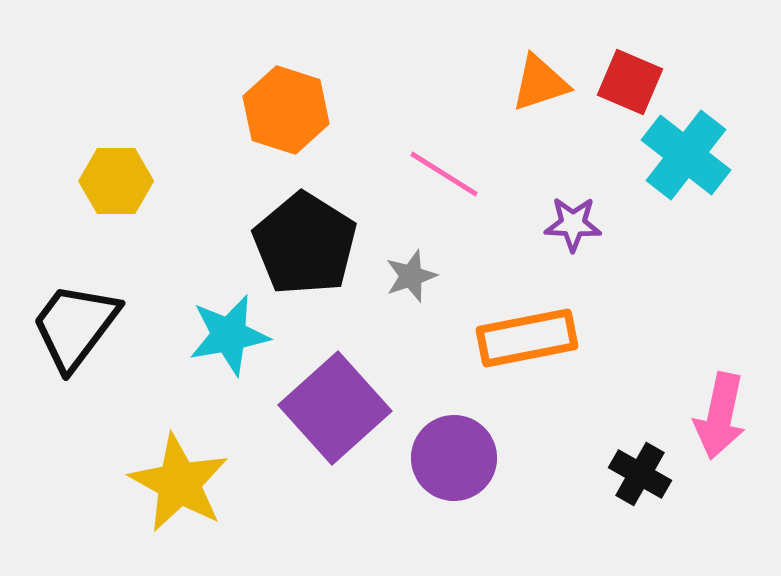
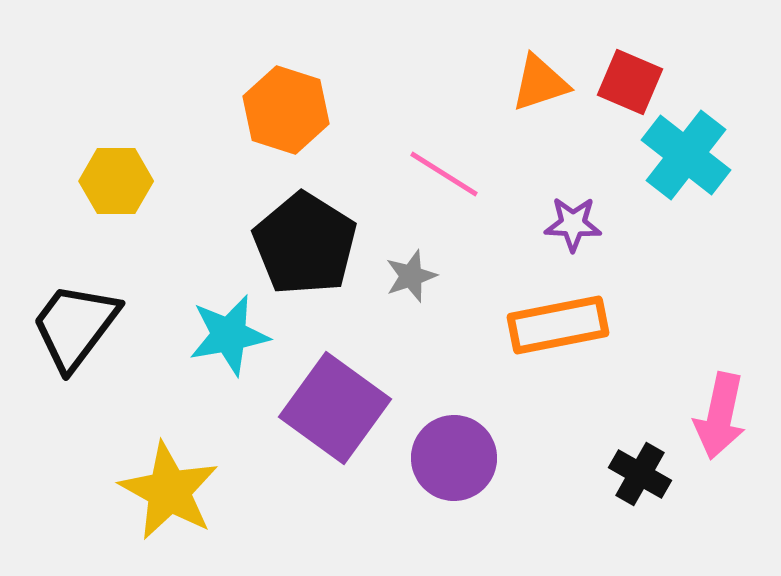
orange rectangle: moved 31 px right, 13 px up
purple square: rotated 12 degrees counterclockwise
yellow star: moved 10 px left, 8 px down
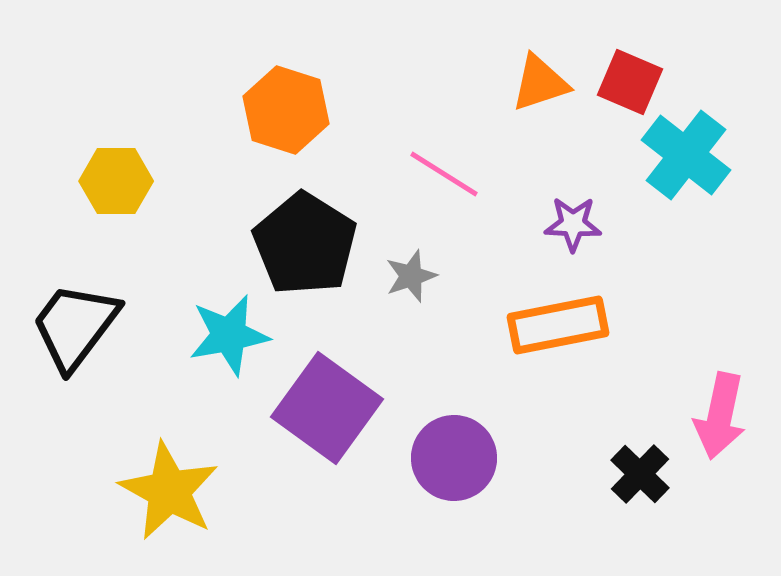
purple square: moved 8 px left
black cross: rotated 14 degrees clockwise
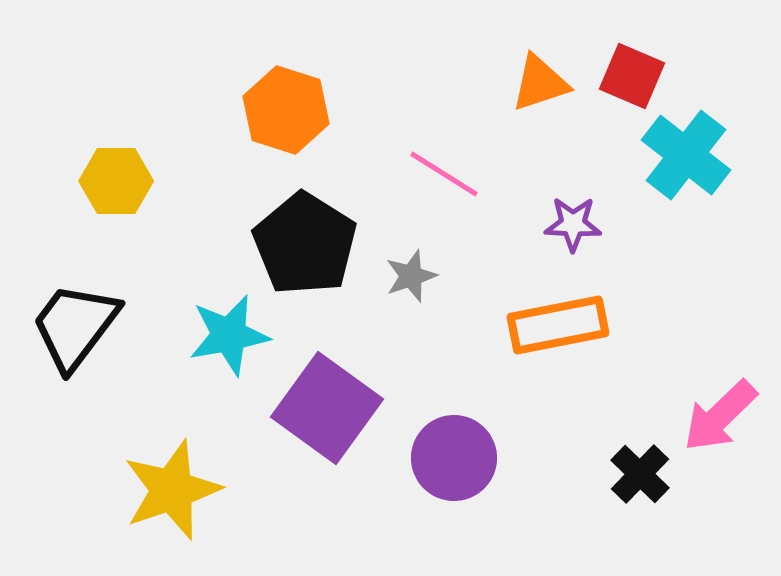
red square: moved 2 px right, 6 px up
pink arrow: rotated 34 degrees clockwise
yellow star: moved 3 px right, 1 px up; rotated 24 degrees clockwise
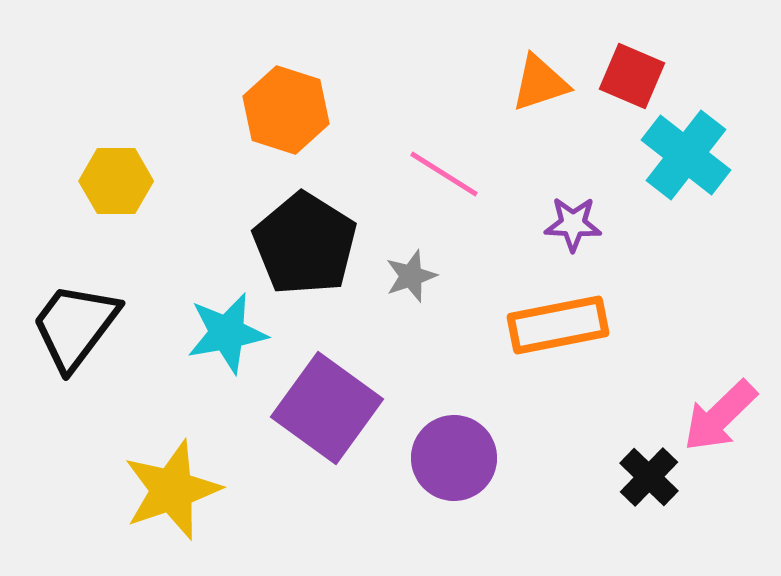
cyan star: moved 2 px left, 2 px up
black cross: moved 9 px right, 3 px down
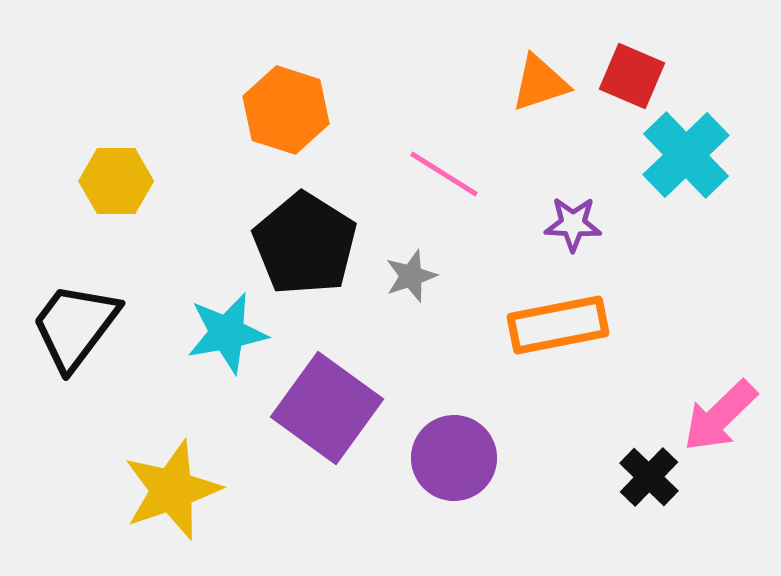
cyan cross: rotated 8 degrees clockwise
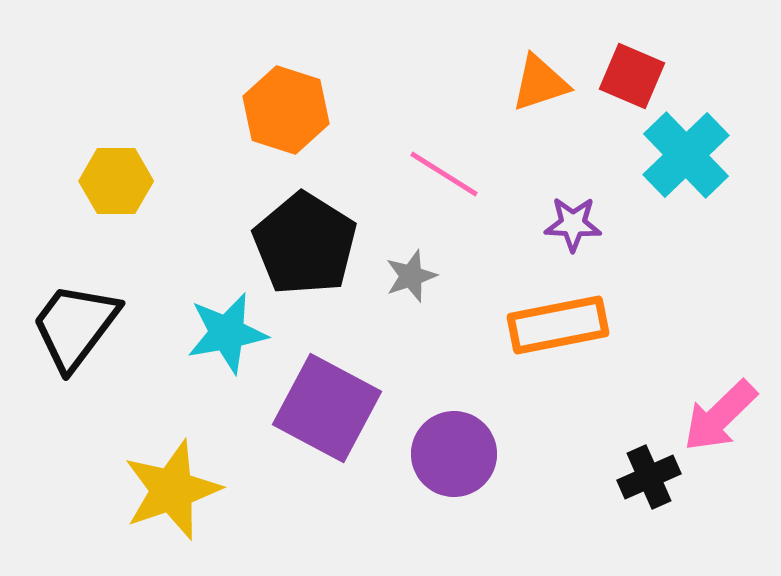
purple square: rotated 8 degrees counterclockwise
purple circle: moved 4 px up
black cross: rotated 22 degrees clockwise
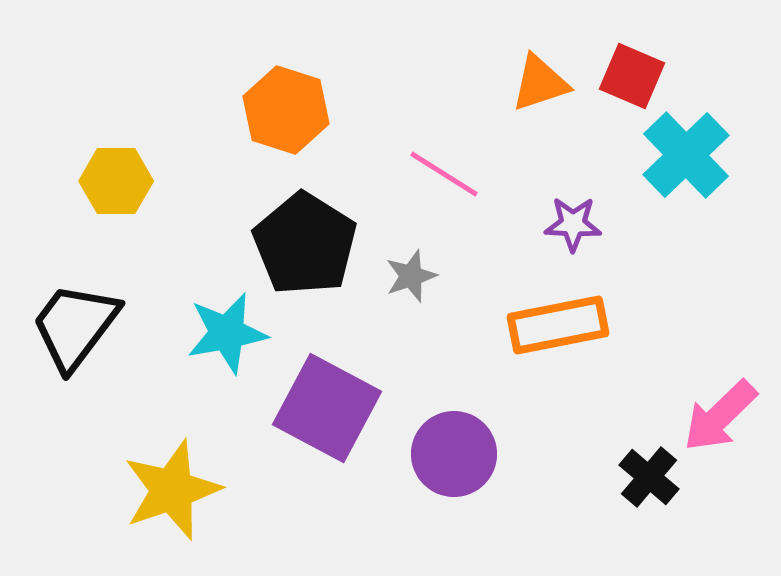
black cross: rotated 26 degrees counterclockwise
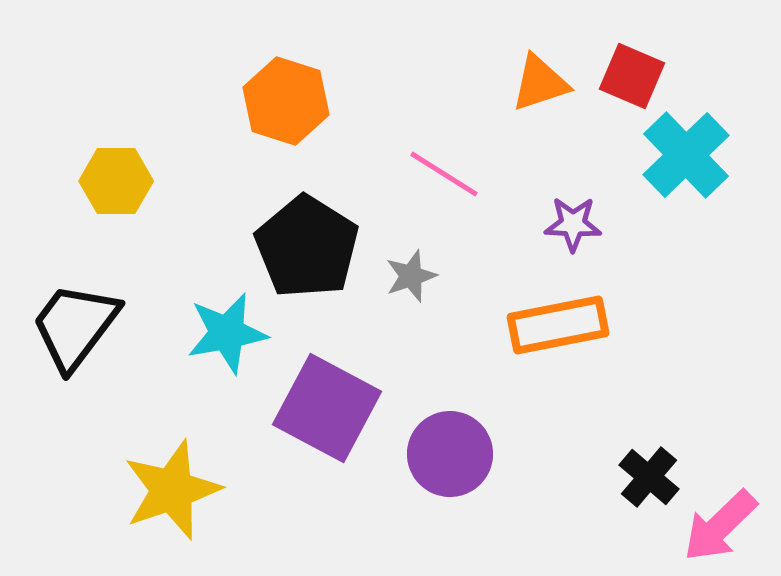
orange hexagon: moved 9 px up
black pentagon: moved 2 px right, 3 px down
pink arrow: moved 110 px down
purple circle: moved 4 px left
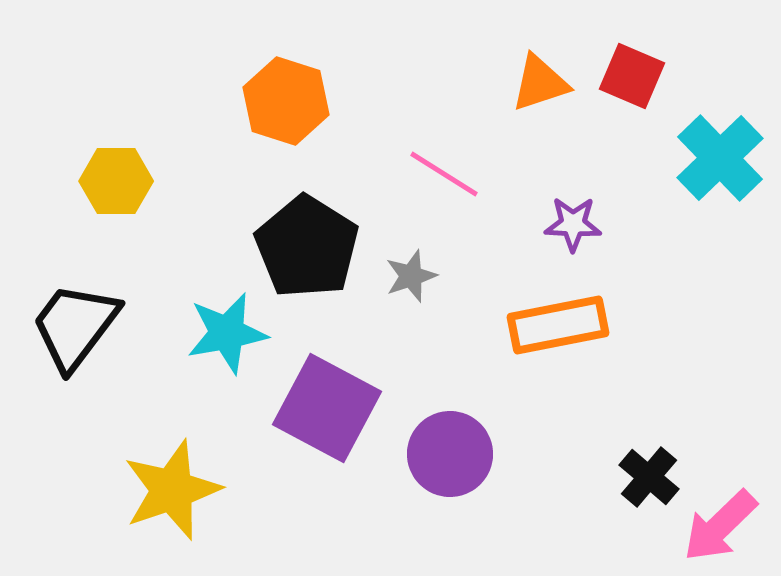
cyan cross: moved 34 px right, 3 px down
